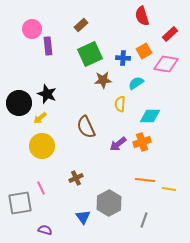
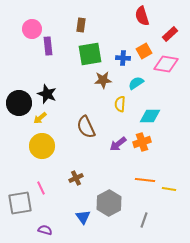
brown rectangle: rotated 40 degrees counterclockwise
green square: rotated 15 degrees clockwise
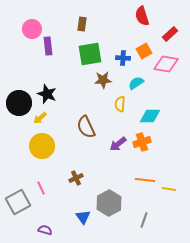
brown rectangle: moved 1 px right, 1 px up
gray square: moved 2 px left, 1 px up; rotated 20 degrees counterclockwise
